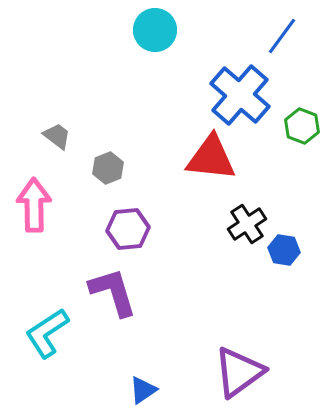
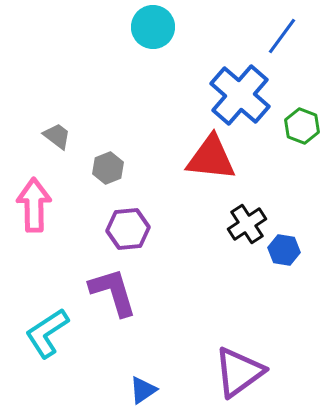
cyan circle: moved 2 px left, 3 px up
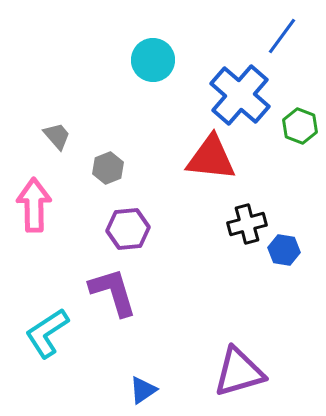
cyan circle: moved 33 px down
green hexagon: moved 2 px left
gray trapezoid: rotated 12 degrees clockwise
black cross: rotated 18 degrees clockwise
purple triangle: rotated 20 degrees clockwise
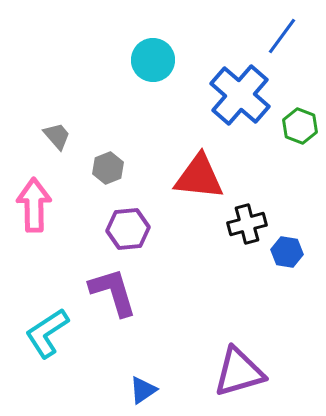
red triangle: moved 12 px left, 19 px down
blue hexagon: moved 3 px right, 2 px down
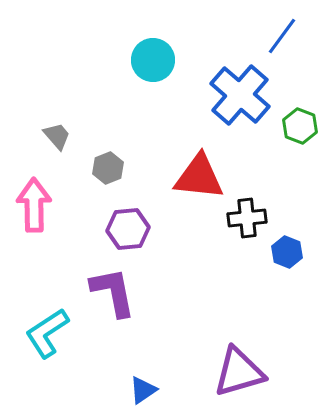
black cross: moved 6 px up; rotated 9 degrees clockwise
blue hexagon: rotated 12 degrees clockwise
purple L-shape: rotated 6 degrees clockwise
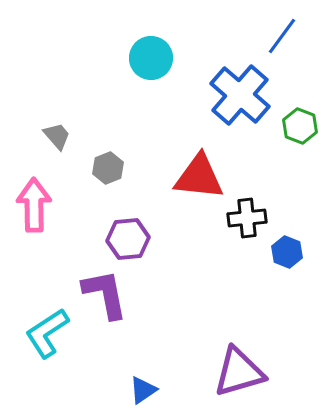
cyan circle: moved 2 px left, 2 px up
purple hexagon: moved 10 px down
purple L-shape: moved 8 px left, 2 px down
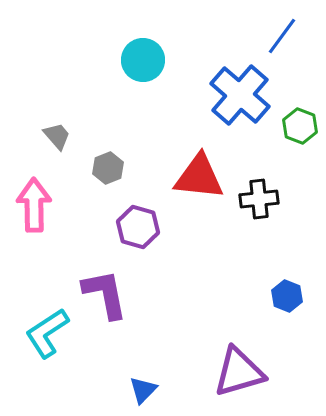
cyan circle: moved 8 px left, 2 px down
black cross: moved 12 px right, 19 px up
purple hexagon: moved 10 px right, 12 px up; rotated 21 degrees clockwise
blue hexagon: moved 44 px down
blue triangle: rotated 12 degrees counterclockwise
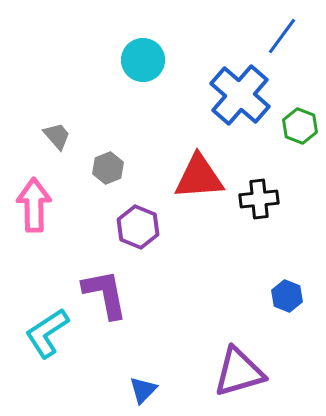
red triangle: rotated 10 degrees counterclockwise
purple hexagon: rotated 6 degrees clockwise
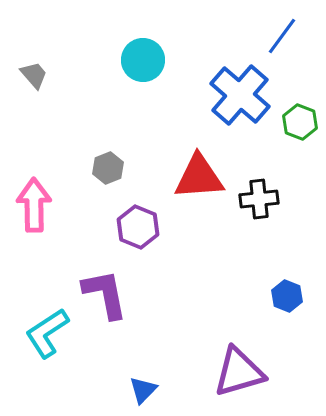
green hexagon: moved 4 px up
gray trapezoid: moved 23 px left, 61 px up
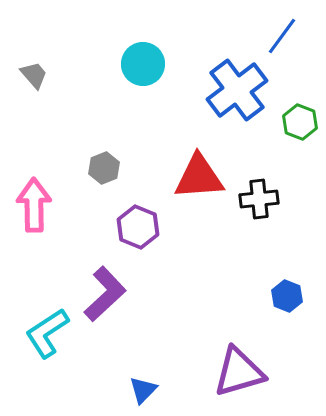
cyan circle: moved 4 px down
blue cross: moved 3 px left, 5 px up; rotated 12 degrees clockwise
gray hexagon: moved 4 px left
purple L-shape: rotated 58 degrees clockwise
